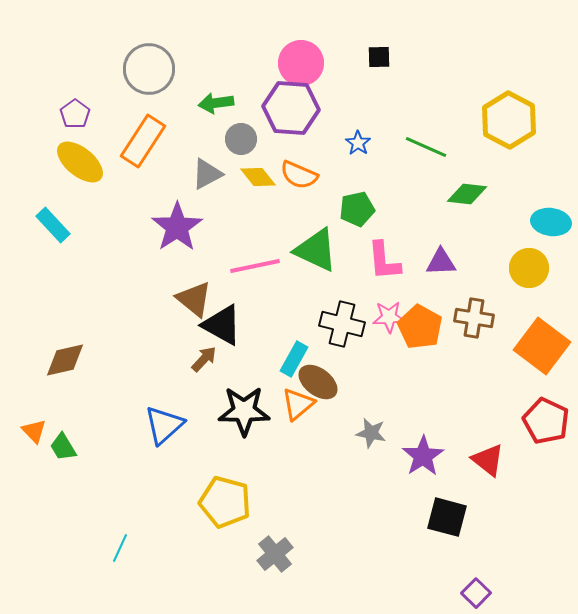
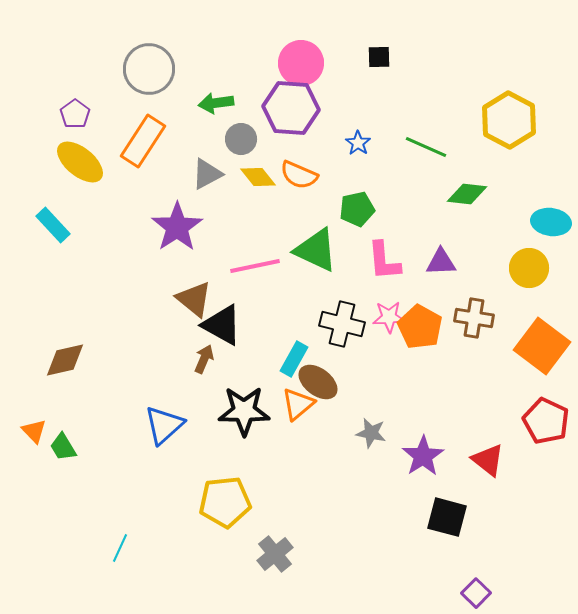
brown arrow at (204, 359): rotated 20 degrees counterclockwise
yellow pentagon at (225, 502): rotated 21 degrees counterclockwise
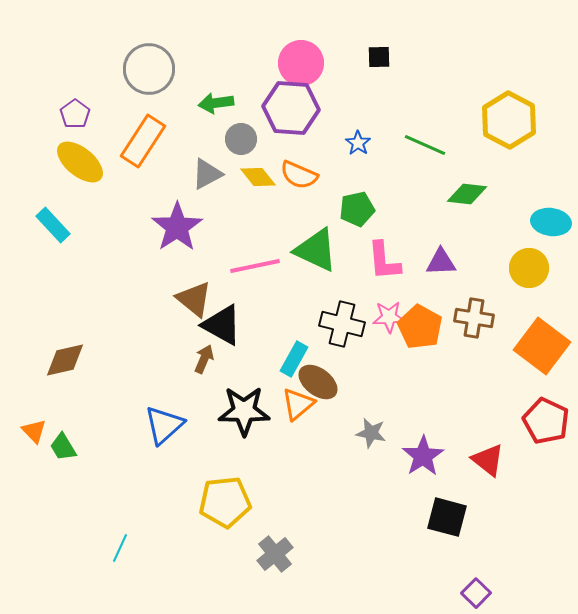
green line at (426, 147): moved 1 px left, 2 px up
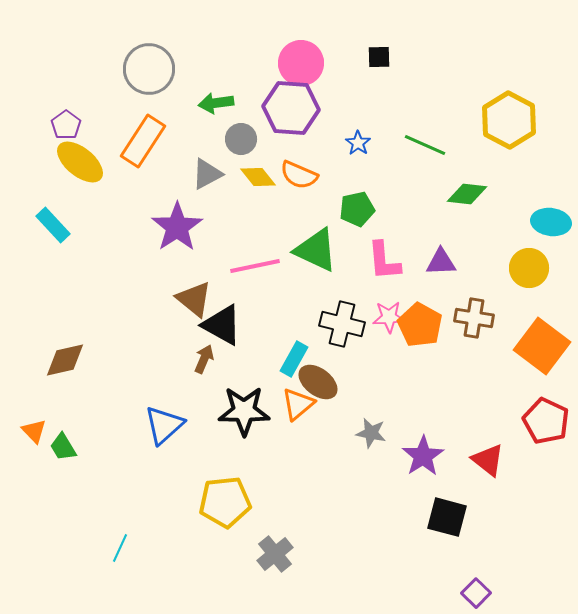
purple pentagon at (75, 114): moved 9 px left, 11 px down
orange pentagon at (420, 327): moved 2 px up
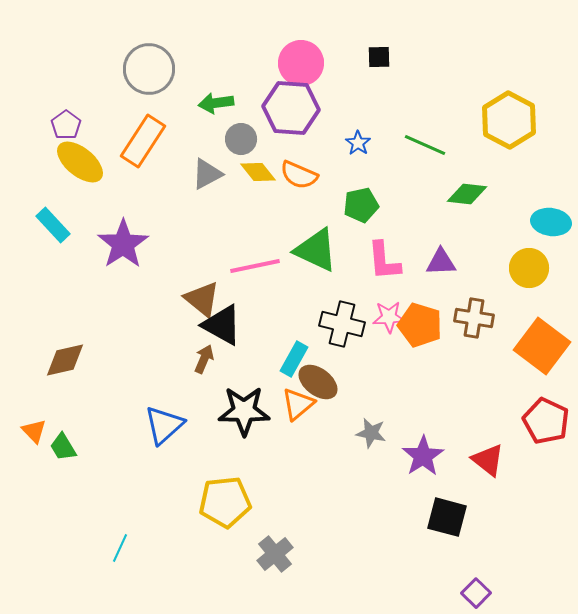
yellow diamond at (258, 177): moved 5 px up
green pentagon at (357, 209): moved 4 px right, 4 px up
purple star at (177, 227): moved 54 px left, 17 px down
brown triangle at (194, 299): moved 8 px right
orange pentagon at (420, 325): rotated 12 degrees counterclockwise
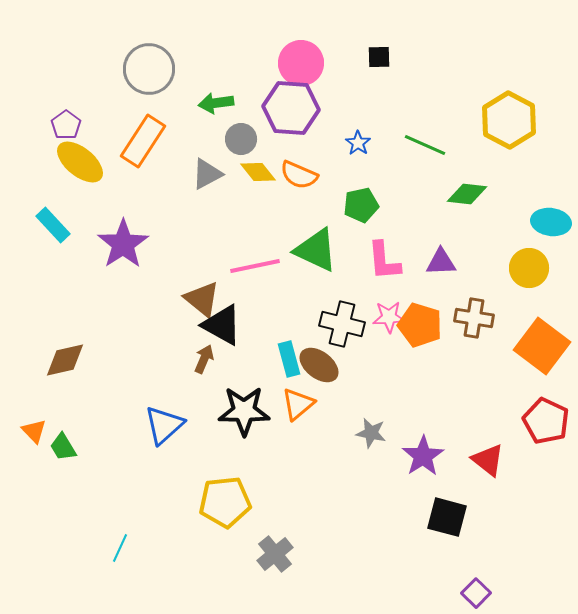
cyan rectangle at (294, 359): moved 5 px left; rotated 44 degrees counterclockwise
brown ellipse at (318, 382): moved 1 px right, 17 px up
